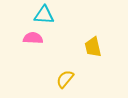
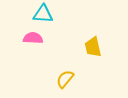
cyan triangle: moved 1 px left, 1 px up
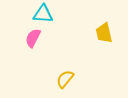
pink semicircle: rotated 66 degrees counterclockwise
yellow trapezoid: moved 11 px right, 14 px up
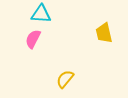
cyan triangle: moved 2 px left
pink semicircle: moved 1 px down
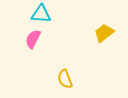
yellow trapezoid: rotated 65 degrees clockwise
yellow semicircle: rotated 60 degrees counterclockwise
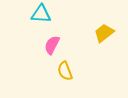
pink semicircle: moved 19 px right, 6 px down
yellow semicircle: moved 8 px up
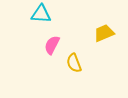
yellow trapezoid: rotated 15 degrees clockwise
yellow semicircle: moved 9 px right, 8 px up
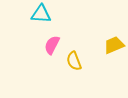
yellow trapezoid: moved 10 px right, 12 px down
yellow semicircle: moved 2 px up
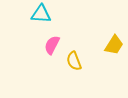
yellow trapezoid: rotated 145 degrees clockwise
